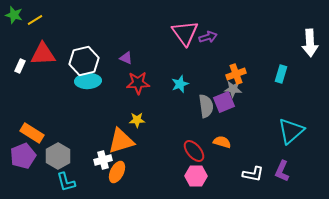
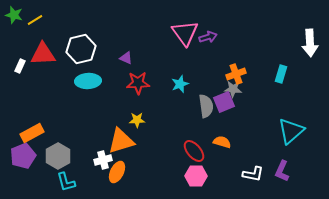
white hexagon: moved 3 px left, 12 px up
orange rectangle: rotated 60 degrees counterclockwise
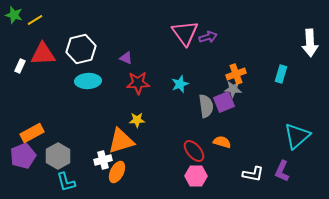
cyan triangle: moved 6 px right, 5 px down
